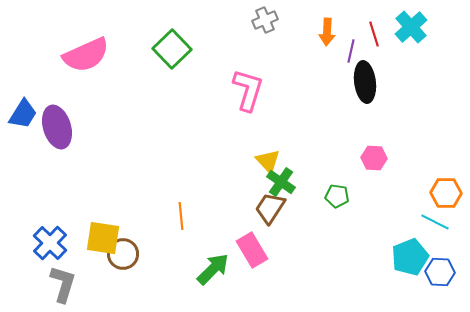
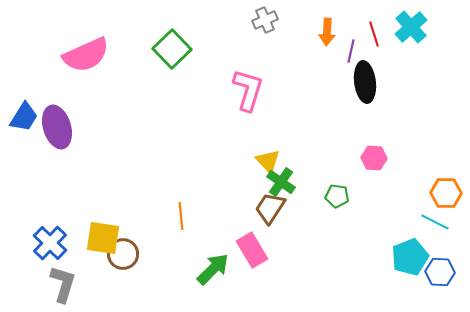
blue trapezoid: moved 1 px right, 3 px down
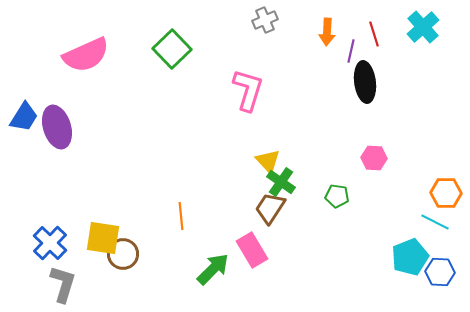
cyan cross: moved 12 px right
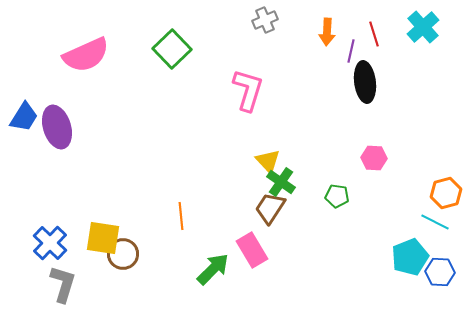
orange hexagon: rotated 16 degrees counterclockwise
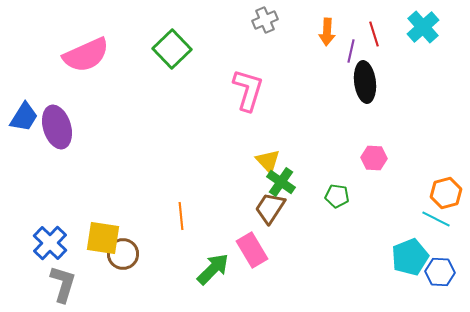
cyan line: moved 1 px right, 3 px up
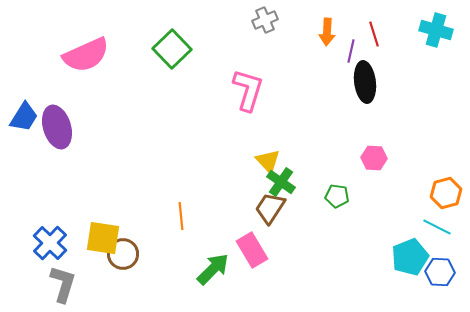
cyan cross: moved 13 px right, 3 px down; rotated 32 degrees counterclockwise
cyan line: moved 1 px right, 8 px down
